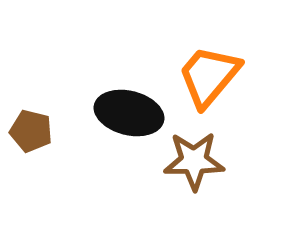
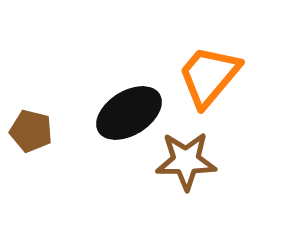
black ellipse: rotated 46 degrees counterclockwise
brown star: moved 8 px left
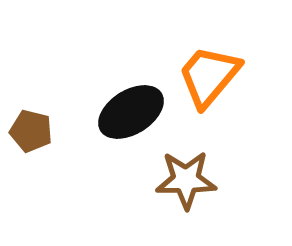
black ellipse: moved 2 px right, 1 px up
brown star: moved 19 px down
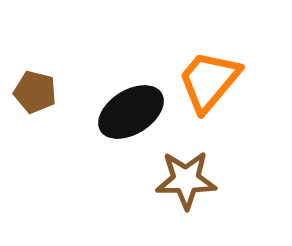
orange trapezoid: moved 5 px down
brown pentagon: moved 4 px right, 39 px up
